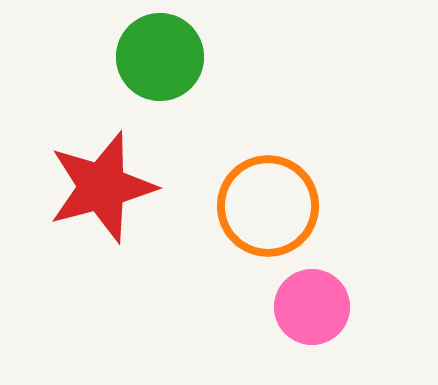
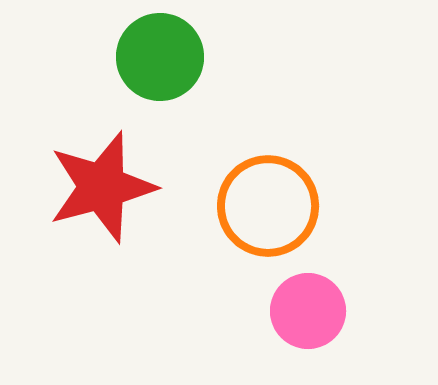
pink circle: moved 4 px left, 4 px down
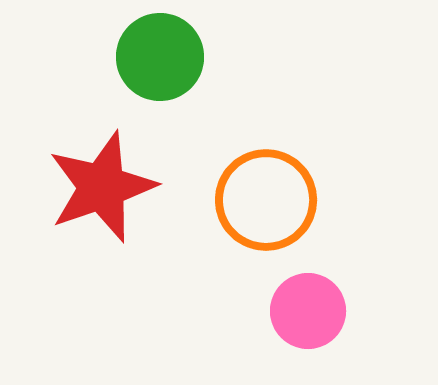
red star: rotated 4 degrees counterclockwise
orange circle: moved 2 px left, 6 px up
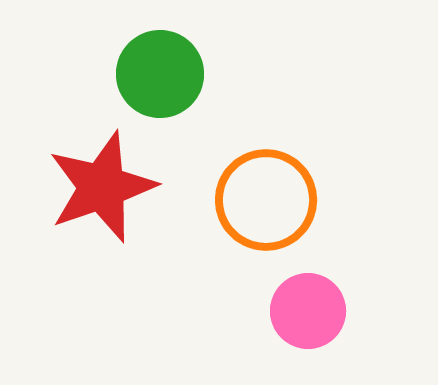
green circle: moved 17 px down
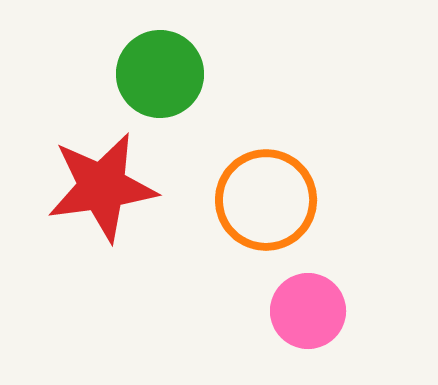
red star: rotated 11 degrees clockwise
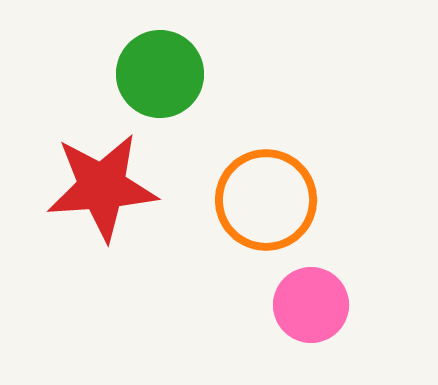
red star: rotated 4 degrees clockwise
pink circle: moved 3 px right, 6 px up
